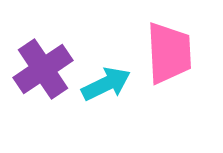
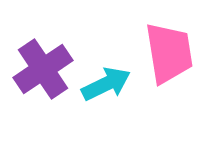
pink trapezoid: rotated 6 degrees counterclockwise
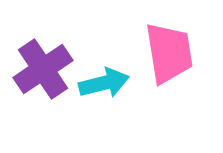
cyan arrow: moved 2 px left, 1 px up; rotated 12 degrees clockwise
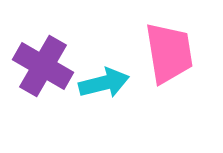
purple cross: moved 3 px up; rotated 26 degrees counterclockwise
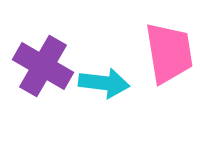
cyan arrow: rotated 21 degrees clockwise
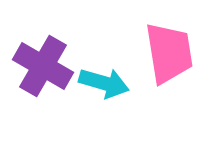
cyan arrow: rotated 9 degrees clockwise
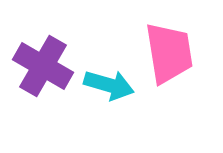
cyan arrow: moved 5 px right, 2 px down
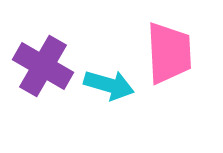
pink trapezoid: rotated 6 degrees clockwise
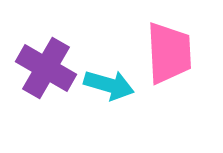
purple cross: moved 3 px right, 2 px down
